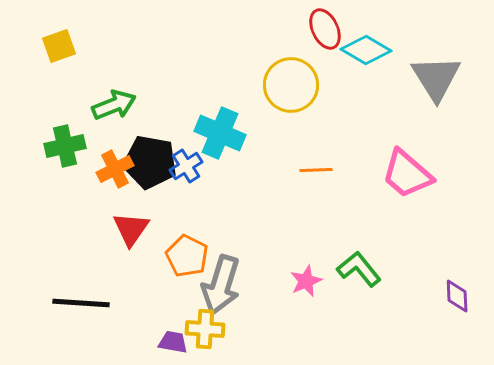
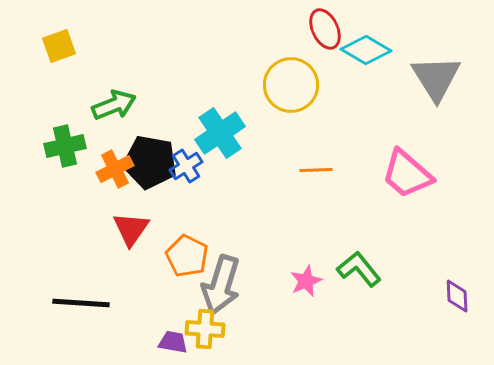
cyan cross: rotated 33 degrees clockwise
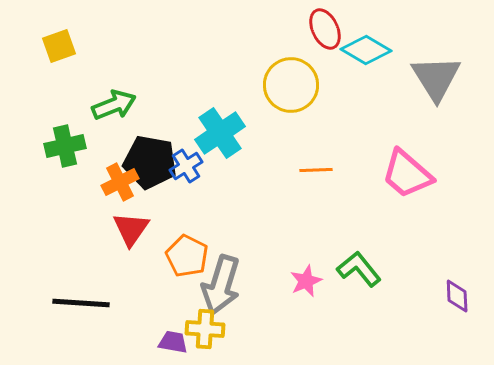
orange cross: moved 5 px right, 13 px down
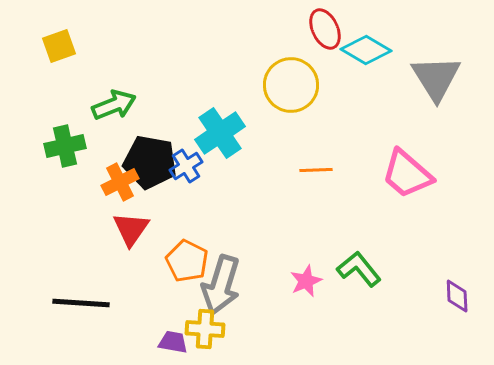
orange pentagon: moved 5 px down
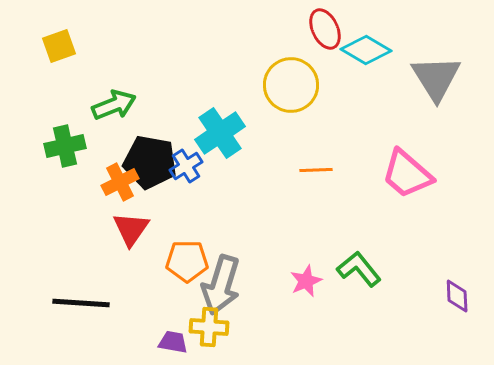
orange pentagon: rotated 27 degrees counterclockwise
yellow cross: moved 4 px right, 2 px up
